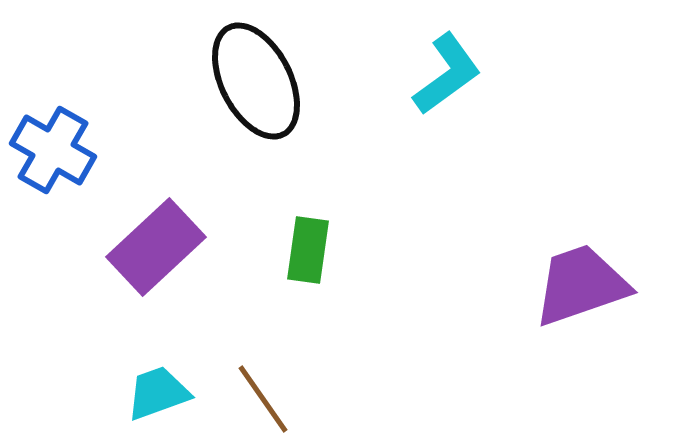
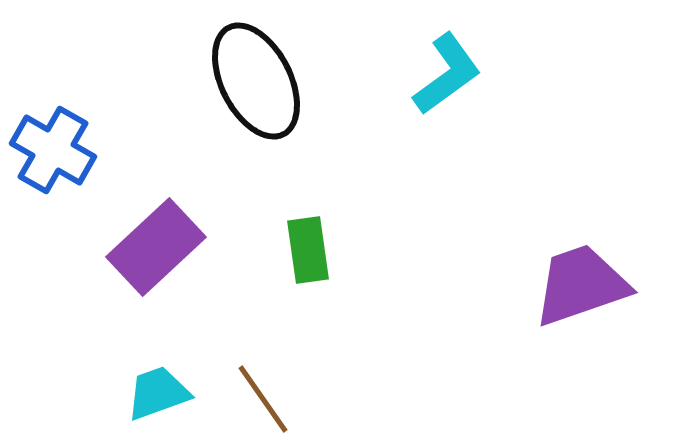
green rectangle: rotated 16 degrees counterclockwise
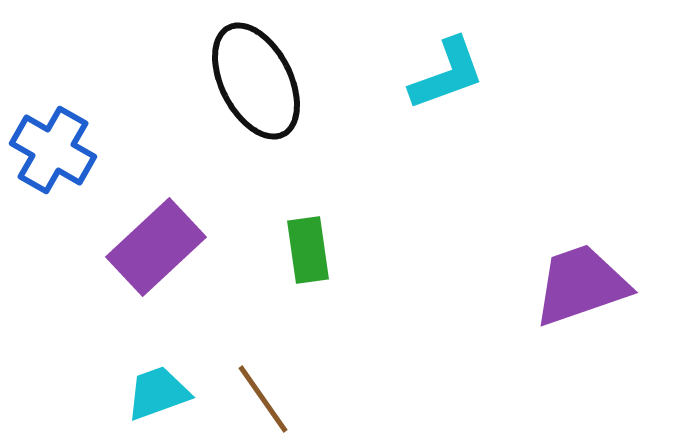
cyan L-shape: rotated 16 degrees clockwise
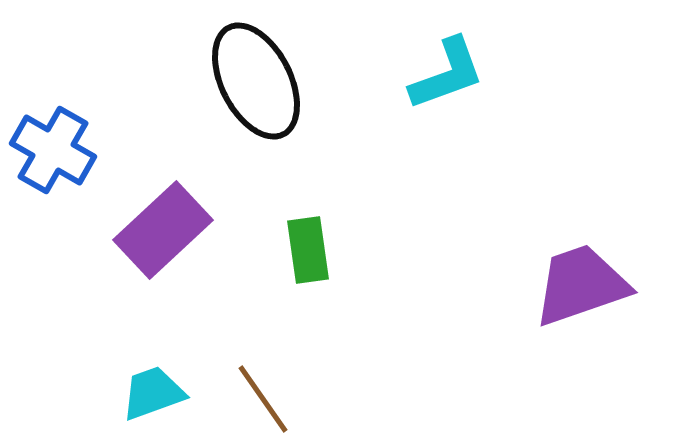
purple rectangle: moved 7 px right, 17 px up
cyan trapezoid: moved 5 px left
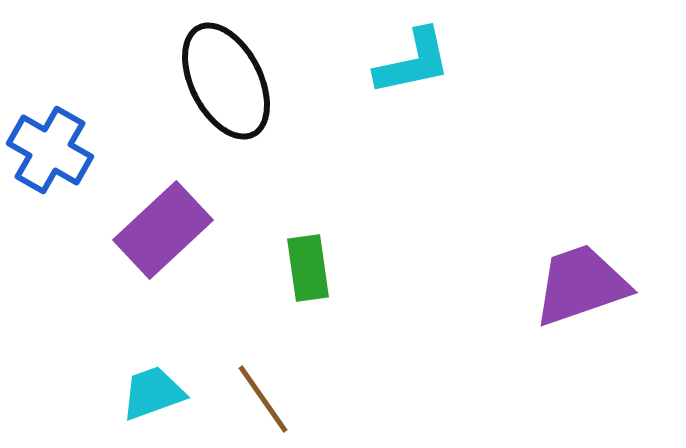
cyan L-shape: moved 34 px left, 12 px up; rotated 8 degrees clockwise
black ellipse: moved 30 px left
blue cross: moved 3 px left
green rectangle: moved 18 px down
